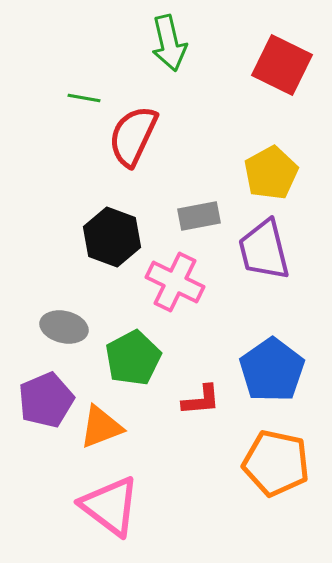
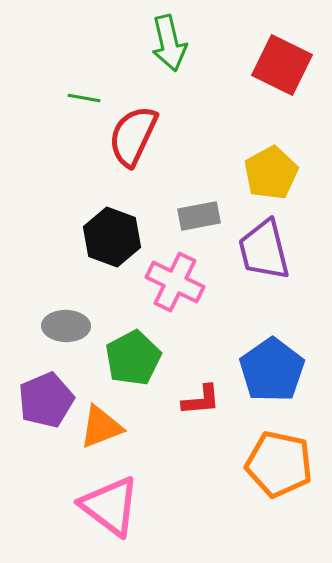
gray ellipse: moved 2 px right, 1 px up; rotated 12 degrees counterclockwise
orange pentagon: moved 3 px right, 1 px down
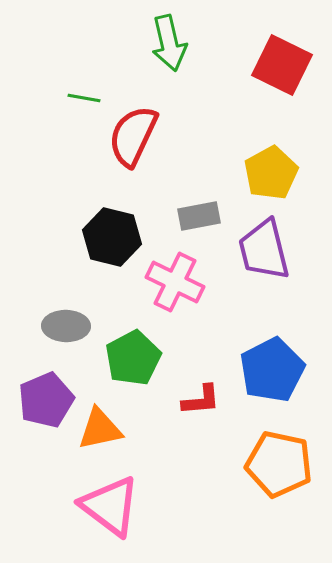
black hexagon: rotated 6 degrees counterclockwise
blue pentagon: rotated 8 degrees clockwise
orange triangle: moved 1 px left, 2 px down; rotated 9 degrees clockwise
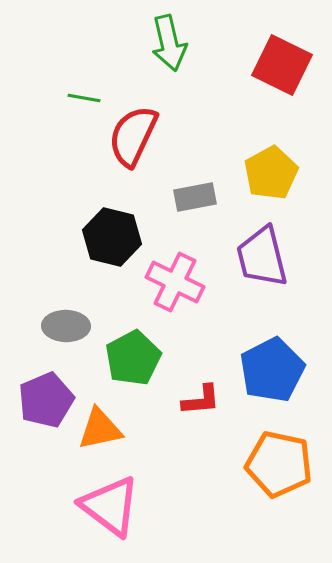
gray rectangle: moved 4 px left, 19 px up
purple trapezoid: moved 2 px left, 7 px down
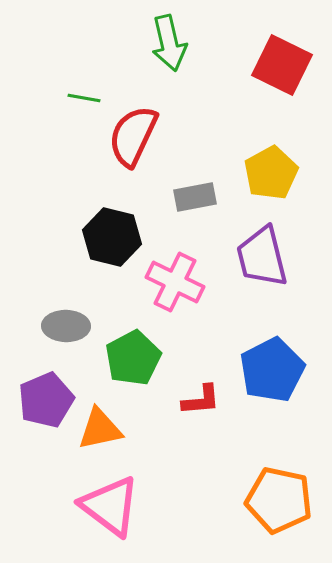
orange pentagon: moved 36 px down
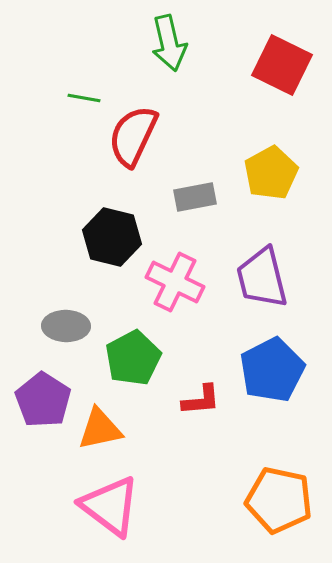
purple trapezoid: moved 21 px down
purple pentagon: moved 3 px left; rotated 16 degrees counterclockwise
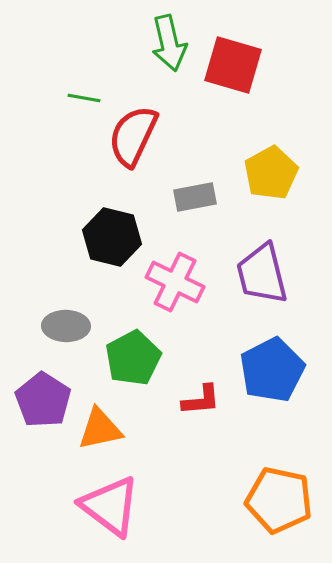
red square: moved 49 px left; rotated 10 degrees counterclockwise
purple trapezoid: moved 4 px up
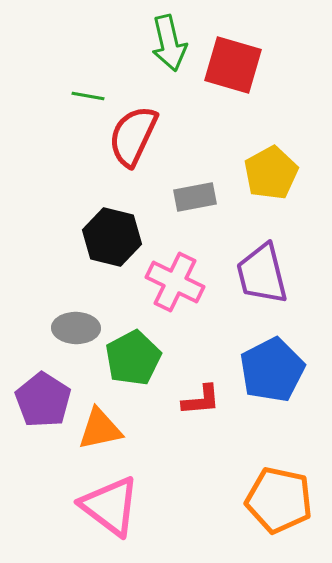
green line: moved 4 px right, 2 px up
gray ellipse: moved 10 px right, 2 px down
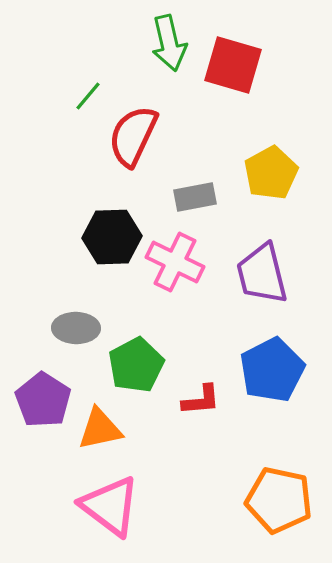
green line: rotated 60 degrees counterclockwise
black hexagon: rotated 16 degrees counterclockwise
pink cross: moved 20 px up
green pentagon: moved 3 px right, 7 px down
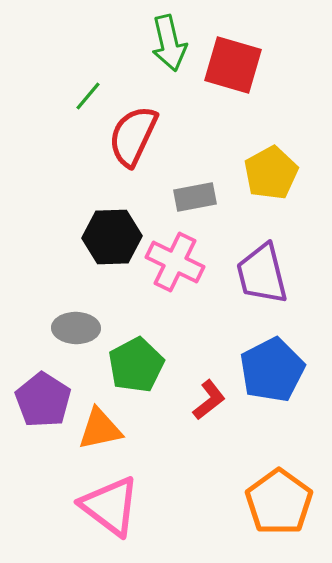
red L-shape: moved 8 px right; rotated 33 degrees counterclockwise
orange pentagon: moved 2 px down; rotated 24 degrees clockwise
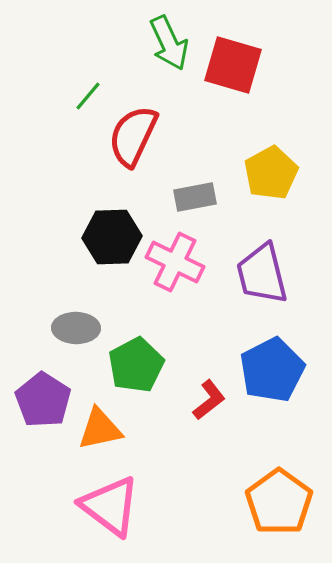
green arrow: rotated 12 degrees counterclockwise
